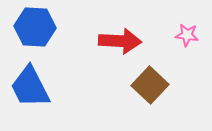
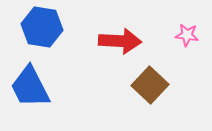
blue hexagon: moved 7 px right; rotated 6 degrees clockwise
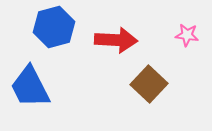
blue hexagon: moved 12 px right; rotated 24 degrees counterclockwise
red arrow: moved 4 px left, 1 px up
brown square: moved 1 px left, 1 px up
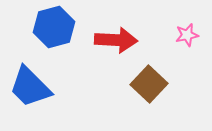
pink star: rotated 20 degrees counterclockwise
blue trapezoid: rotated 18 degrees counterclockwise
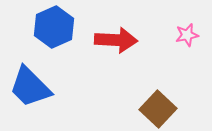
blue hexagon: rotated 9 degrees counterclockwise
brown square: moved 9 px right, 25 px down
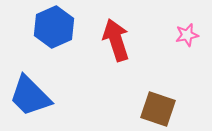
red arrow: rotated 111 degrees counterclockwise
blue trapezoid: moved 9 px down
brown square: rotated 24 degrees counterclockwise
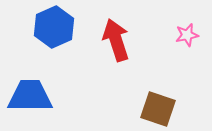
blue trapezoid: rotated 135 degrees clockwise
